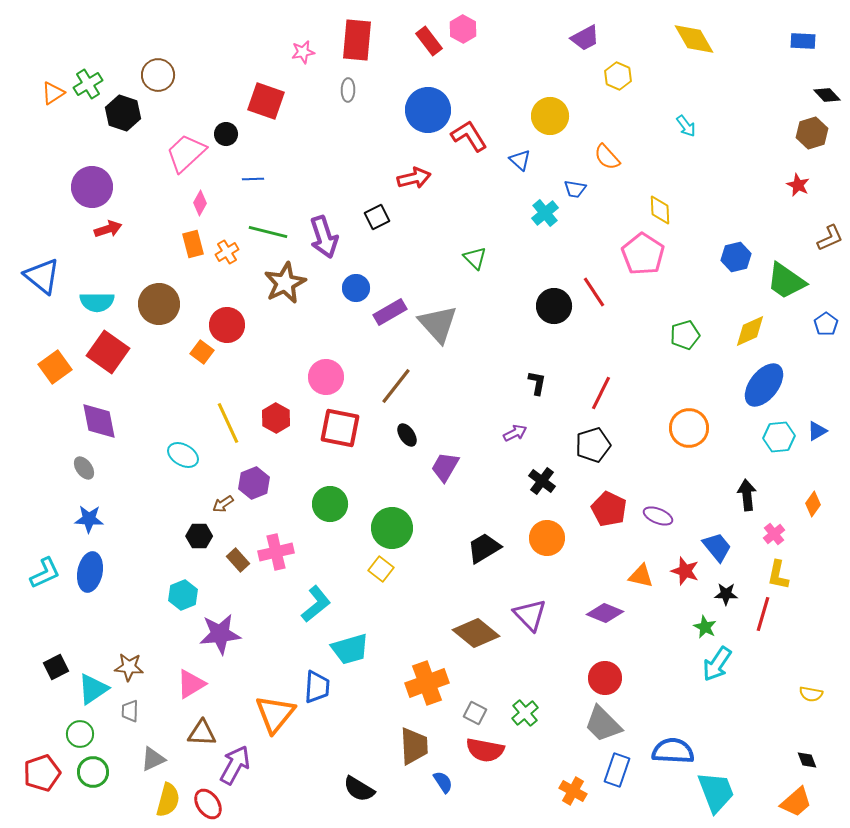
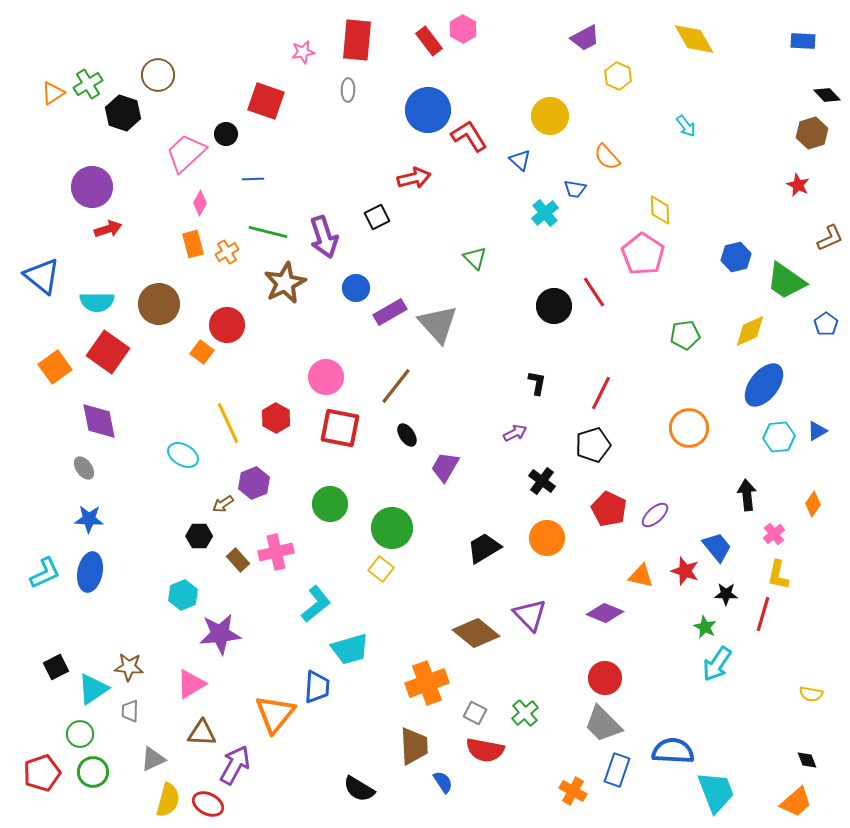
green pentagon at (685, 335): rotated 8 degrees clockwise
purple ellipse at (658, 516): moved 3 px left, 1 px up; rotated 64 degrees counterclockwise
red ellipse at (208, 804): rotated 28 degrees counterclockwise
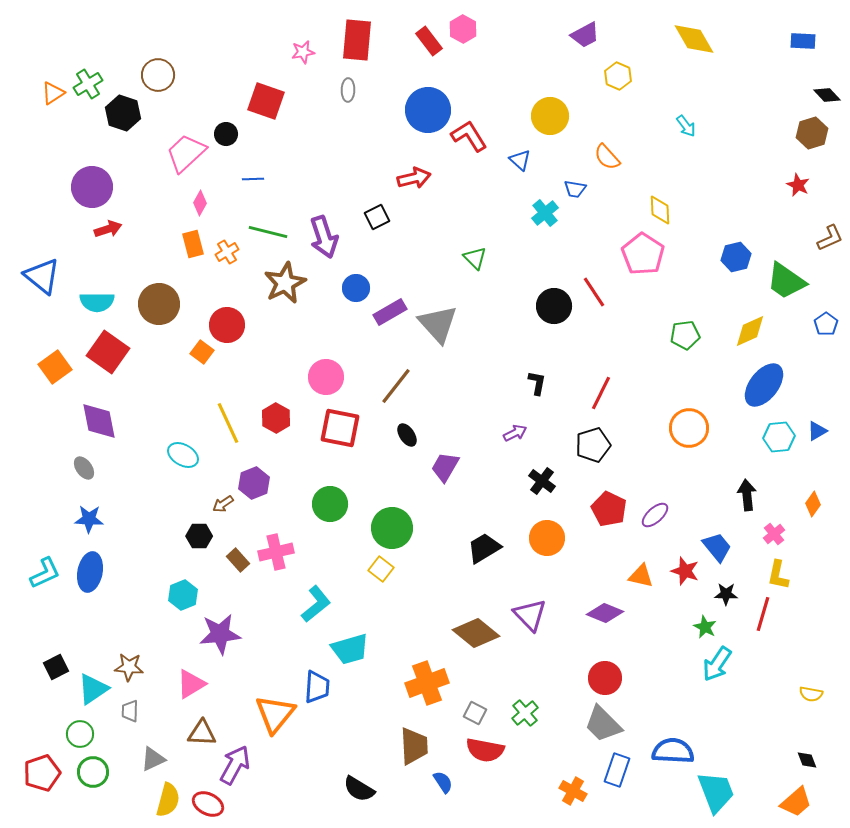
purple trapezoid at (585, 38): moved 3 px up
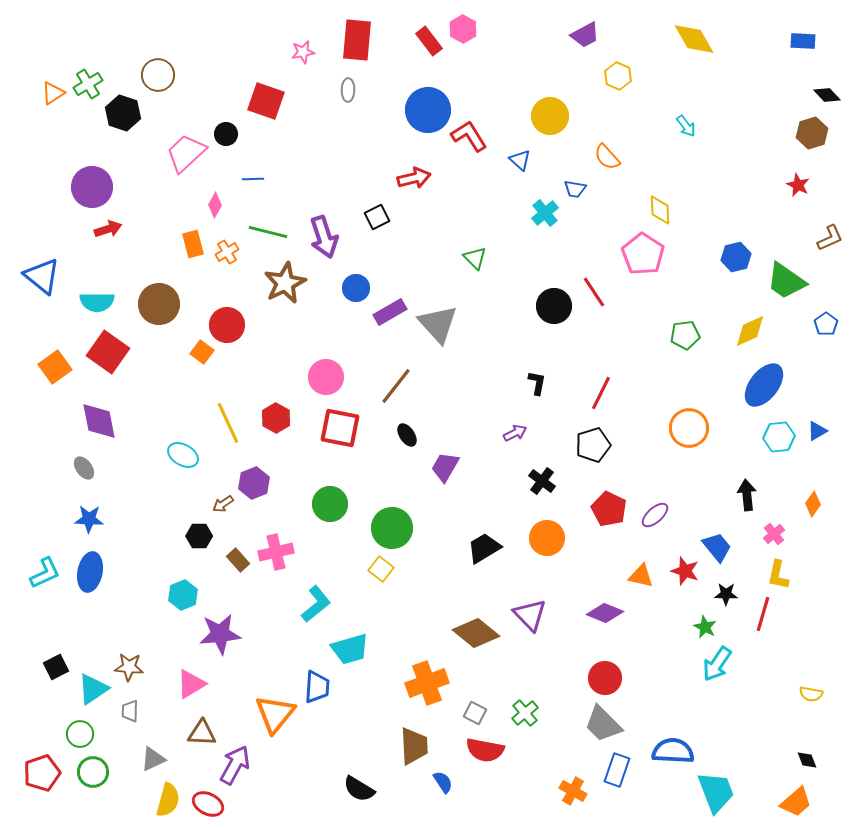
pink diamond at (200, 203): moved 15 px right, 2 px down
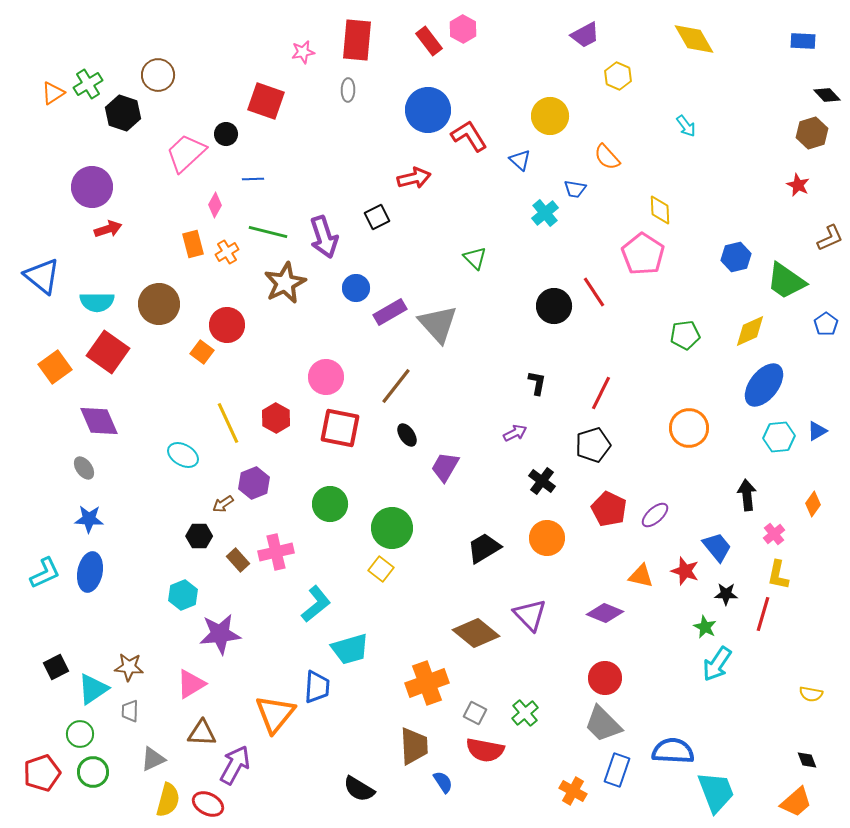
purple diamond at (99, 421): rotated 12 degrees counterclockwise
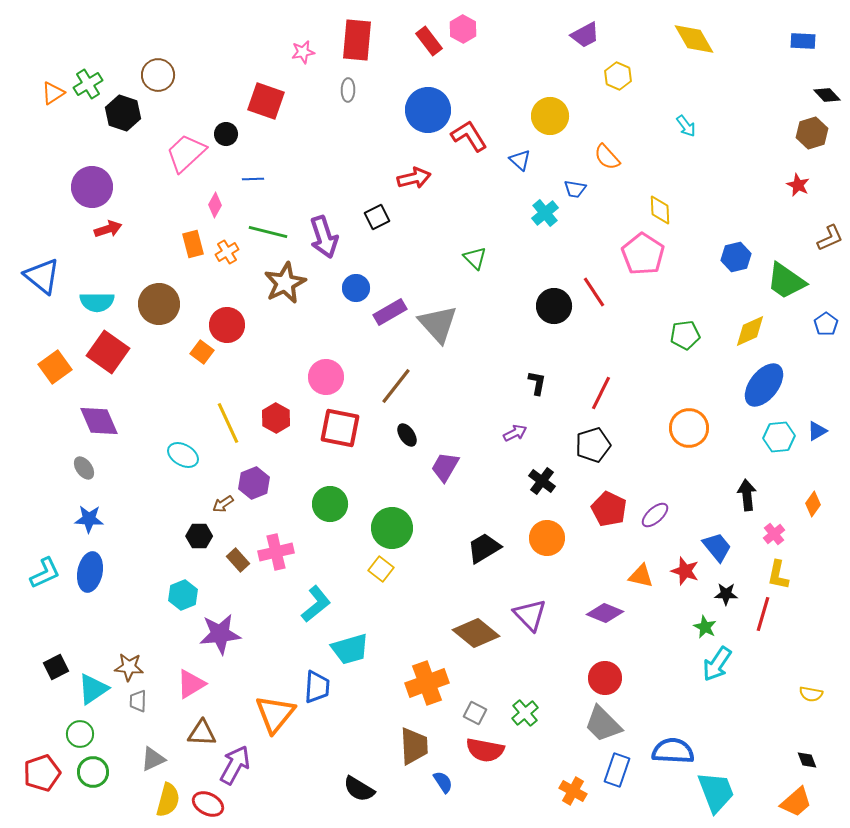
gray trapezoid at (130, 711): moved 8 px right, 10 px up
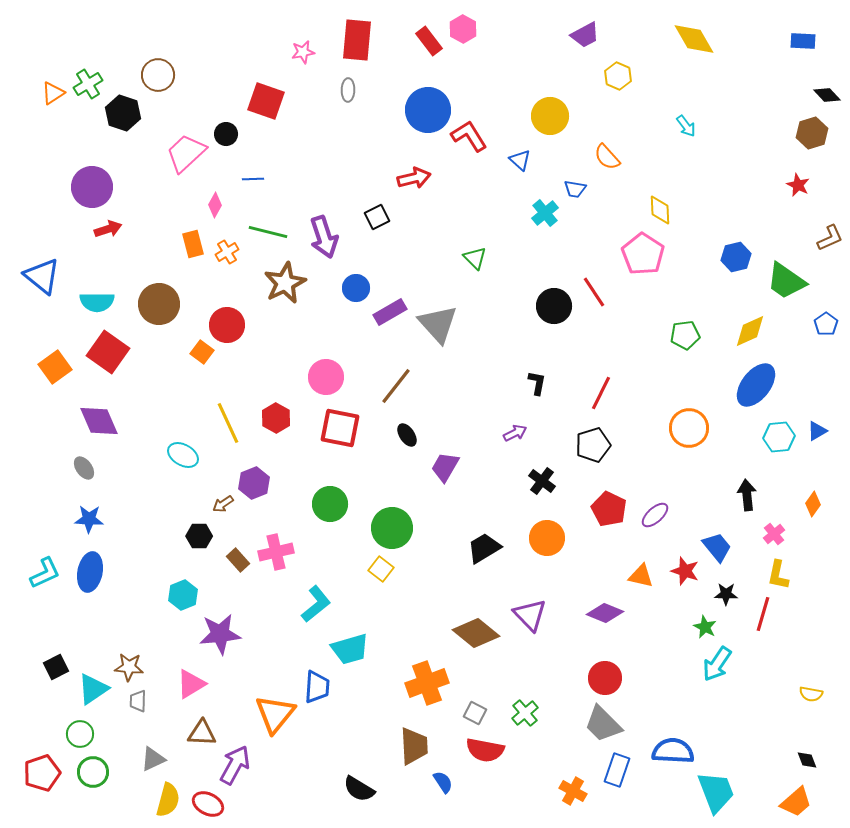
blue ellipse at (764, 385): moved 8 px left
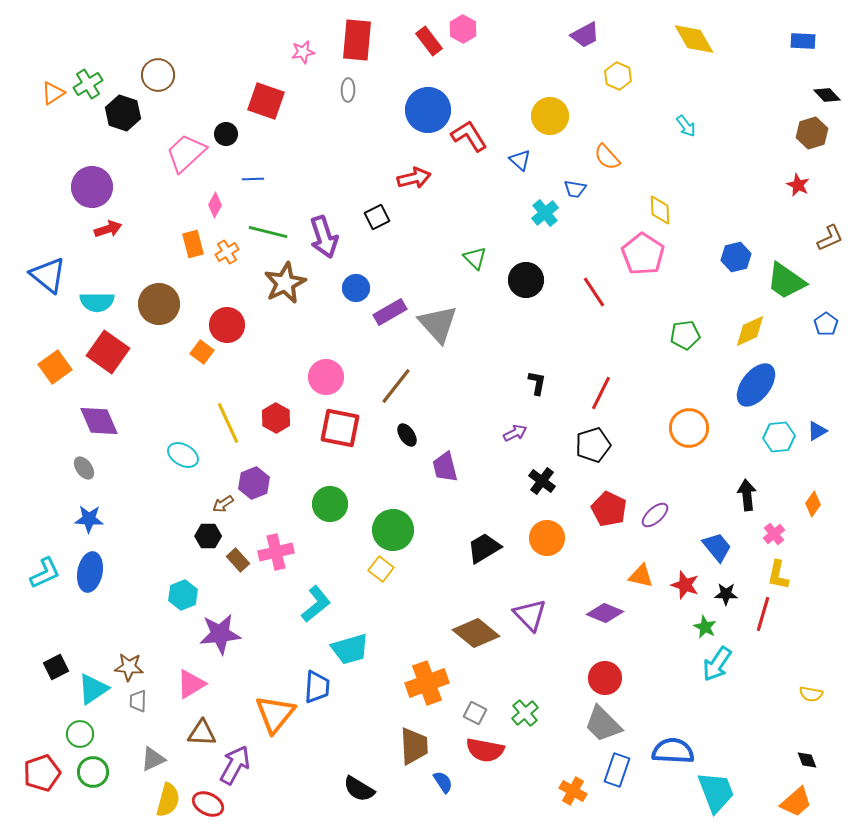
blue triangle at (42, 276): moved 6 px right, 1 px up
black circle at (554, 306): moved 28 px left, 26 px up
purple trapezoid at (445, 467): rotated 44 degrees counterclockwise
green circle at (392, 528): moved 1 px right, 2 px down
black hexagon at (199, 536): moved 9 px right
red star at (685, 571): moved 14 px down
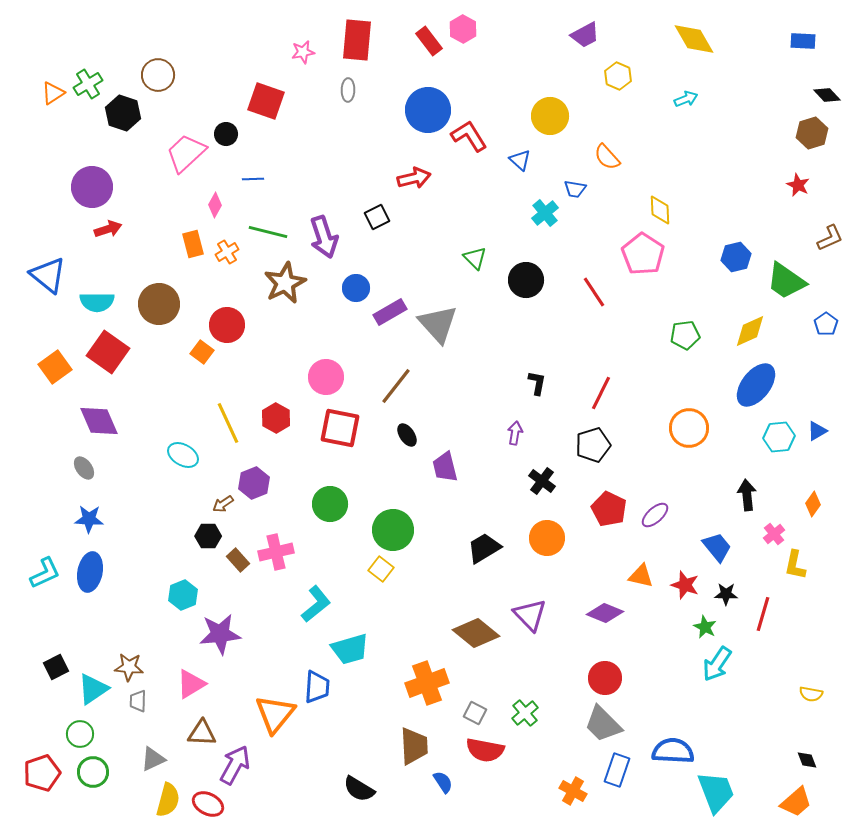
cyan arrow at (686, 126): moved 27 px up; rotated 75 degrees counterclockwise
purple arrow at (515, 433): rotated 55 degrees counterclockwise
yellow L-shape at (778, 575): moved 17 px right, 10 px up
